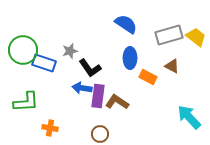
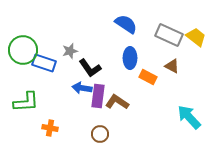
gray rectangle: rotated 40 degrees clockwise
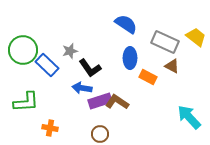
gray rectangle: moved 4 px left, 7 px down
blue rectangle: moved 3 px right, 2 px down; rotated 25 degrees clockwise
purple rectangle: moved 2 px right, 5 px down; rotated 65 degrees clockwise
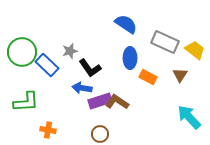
yellow trapezoid: moved 1 px left, 13 px down
green circle: moved 1 px left, 2 px down
brown triangle: moved 8 px right, 9 px down; rotated 35 degrees clockwise
orange cross: moved 2 px left, 2 px down
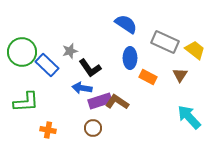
brown circle: moved 7 px left, 6 px up
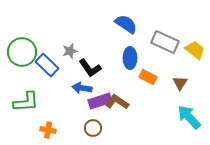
brown triangle: moved 8 px down
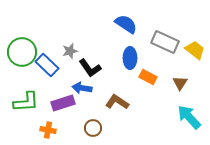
purple rectangle: moved 37 px left, 2 px down
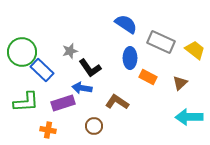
gray rectangle: moved 4 px left
blue rectangle: moved 5 px left, 5 px down
brown triangle: rotated 14 degrees clockwise
cyan arrow: rotated 48 degrees counterclockwise
brown circle: moved 1 px right, 2 px up
